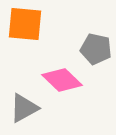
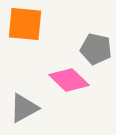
pink diamond: moved 7 px right
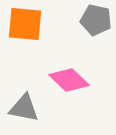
gray pentagon: moved 29 px up
gray triangle: rotated 40 degrees clockwise
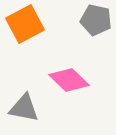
orange square: rotated 33 degrees counterclockwise
